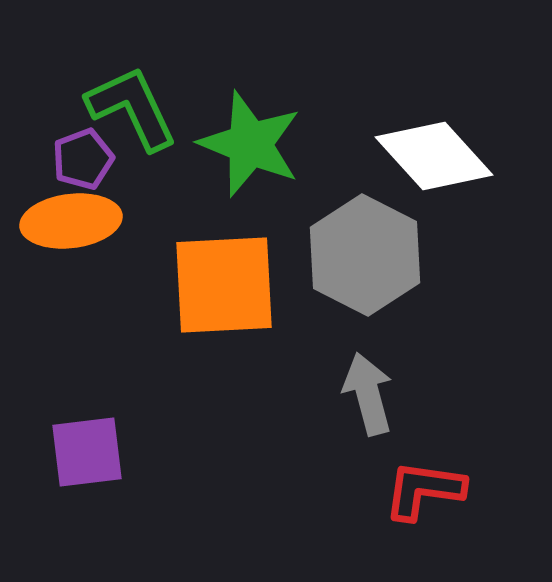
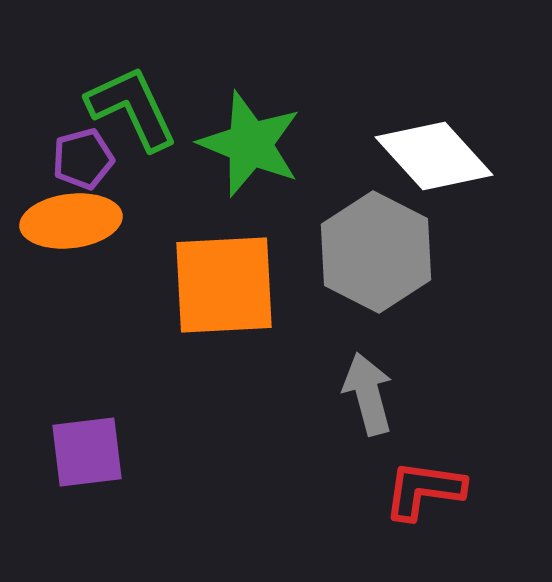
purple pentagon: rotated 6 degrees clockwise
gray hexagon: moved 11 px right, 3 px up
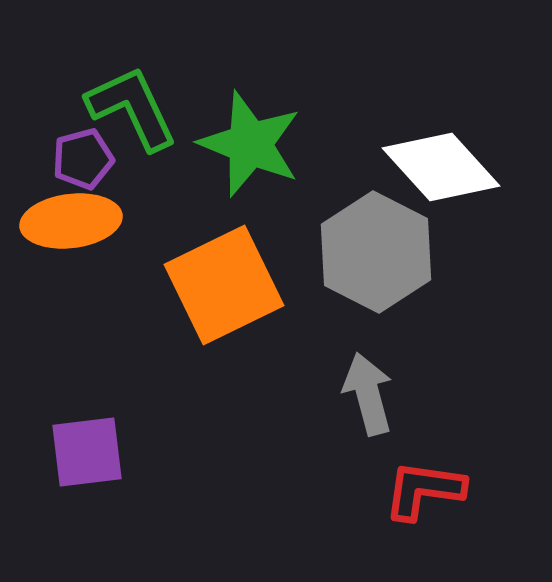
white diamond: moved 7 px right, 11 px down
orange square: rotated 23 degrees counterclockwise
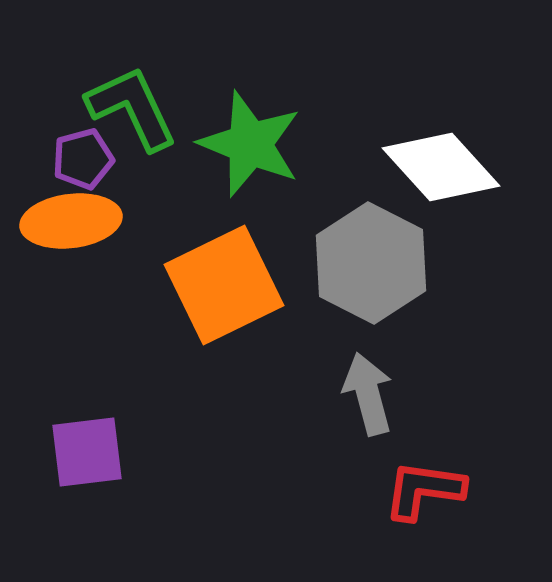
gray hexagon: moved 5 px left, 11 px down
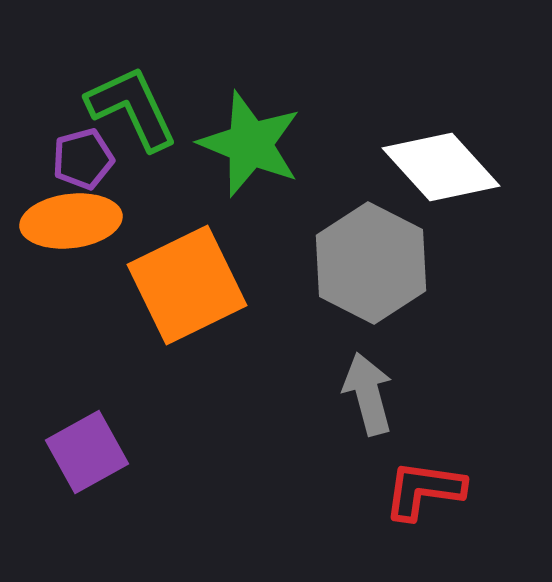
orange square: moved 37 px left
purple square: rotated 22 degrees counterclockwise
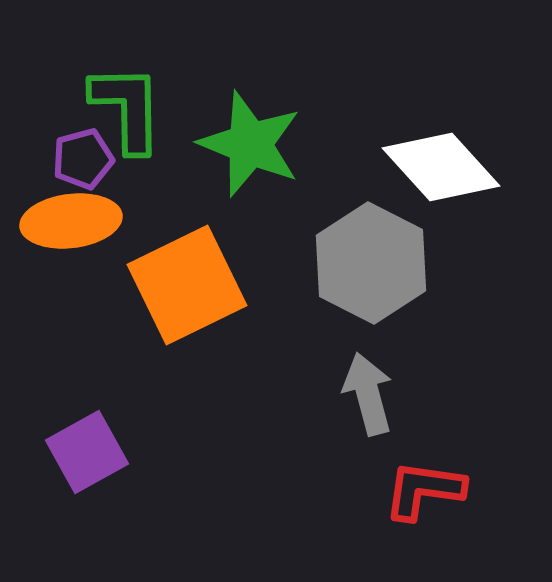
green L-shape: moved 5 px left; rotated 24 degrees clockwise
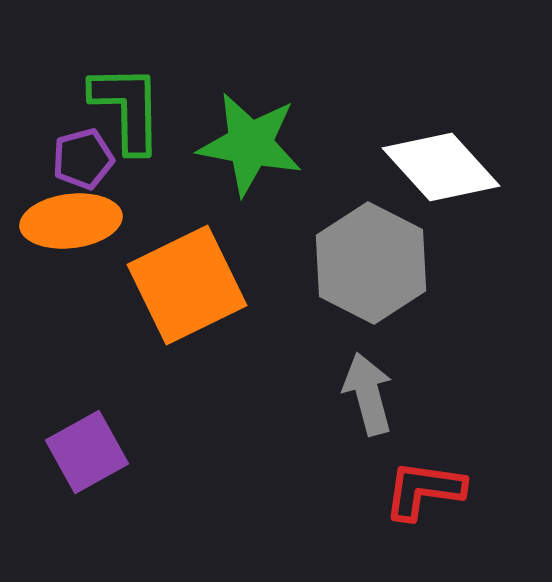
green star: rotated 11 degrees counterclockwise
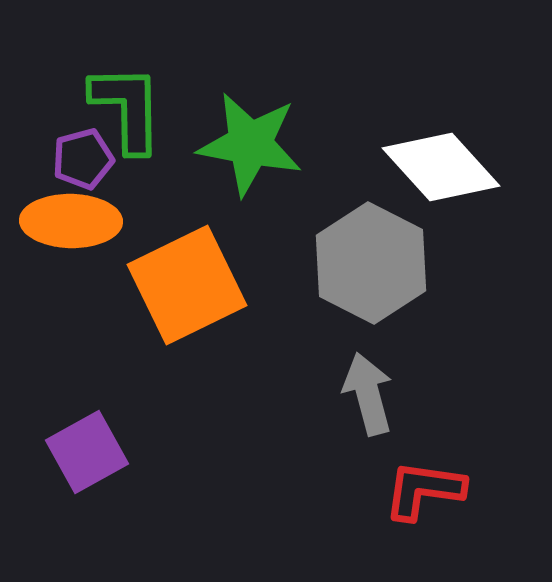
orange ellipse: rotated 8 degrees clockwise
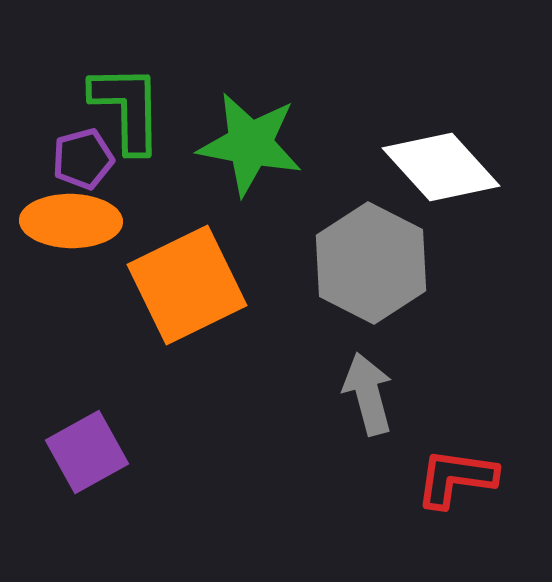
red L-shape: moved 32 px right, 12 px up
